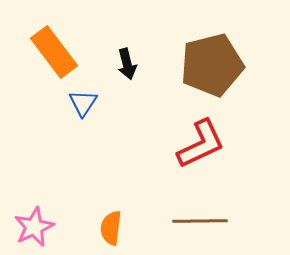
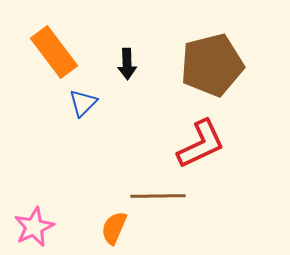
black arrow: rotated 12 degrees clockwise
blue triangle: rotated 12 degrees clockwise
brown line: moved 42 px left, 25 px up
orange semicircle: moved 3 px right; rotated 16 degrees clockwise
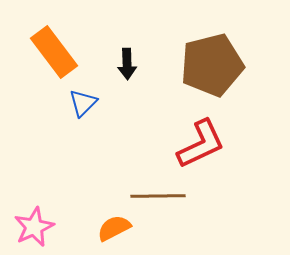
orange semicircle: rotated 40 degrees clockwise
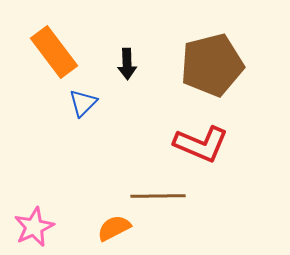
red L-shape: rotated 48 degrees clockwise
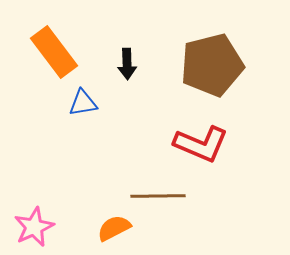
blue triangle: rotated 36 degrees clockwise
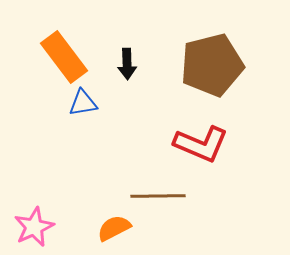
orange rectangle: moved 10 px right, 5 px down
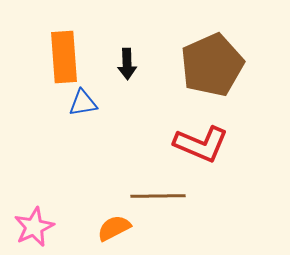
orange rectangle: rotated 33 degrees clockwise
brown pentagon: rotated 10 degrees counterclockwise
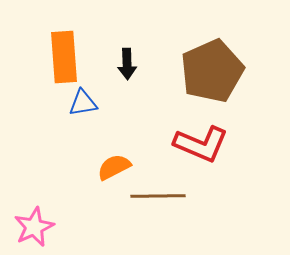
brown pentagon: moved 6 px down
orange semicircle: moved 61 px up
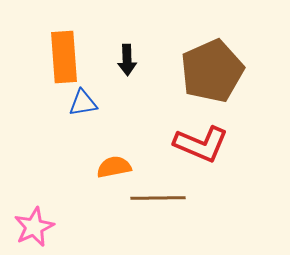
black arrow: moved 4 px up
orange semicircle: rotated 16 degrees clockwise
brown line: moved 2 px down
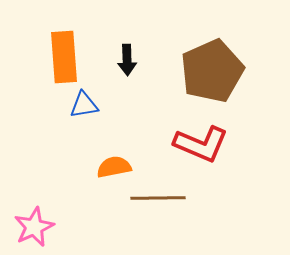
blue triangle: moved 1 px right, 2 px down
